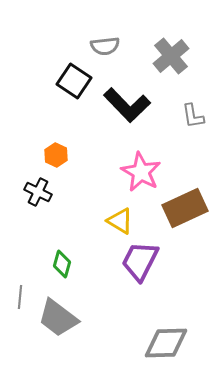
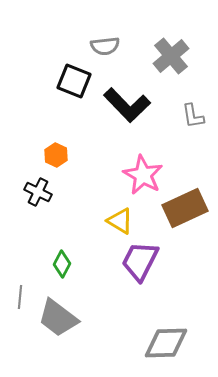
black square: rotated 12 degrees counterclockwise
pink star: moved 2 px right, 3 px down
green diamond: rotated 12 degrees clockwise
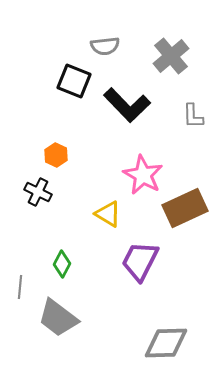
gray L-shape: rotated 8 degrees clockwise
yellow triangle: moved 12 px left, 7 px up
gray line: moved 10 px up
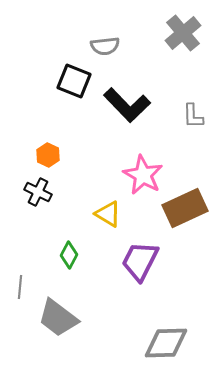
gray cross: moved 12 px right, 23 px up
orange hexagon: moved 8 px left
green diamond: moved 7 px right, 9 px up
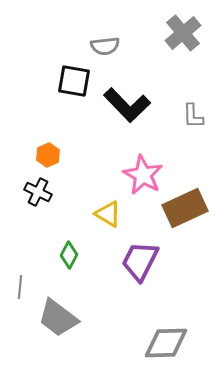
black square: rotated 12 degrees counterclockwise
orange hexagon: rotated 10 degrees clockwise
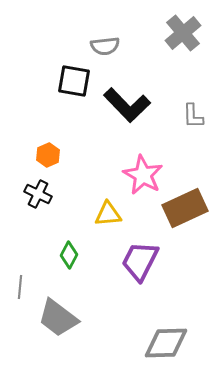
black cross: moved 2 px down
yellow triangle: rotated 36 degrees counterclockwise
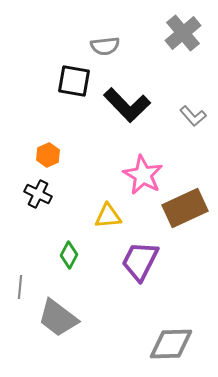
gray L-shape: rotated 40 degrees counterclockwise
yellow triangle: moved 2 px down
gray diamond: moved 5 px right, 1 px down
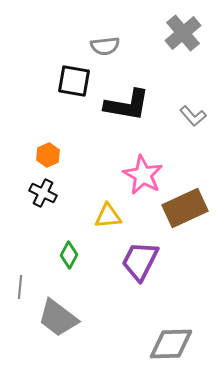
black L-shape: rotated 36 degrees counterclockwise
black cross: moved 5 px right, 1 px up
